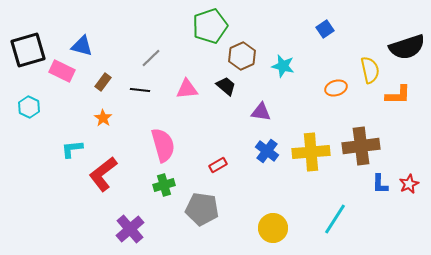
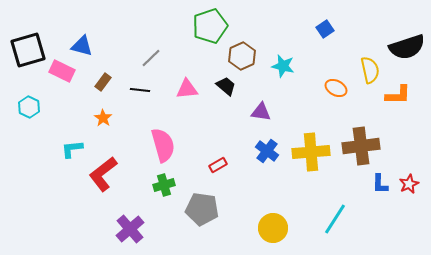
orange ellipse: rotated 45 degrees clockwise
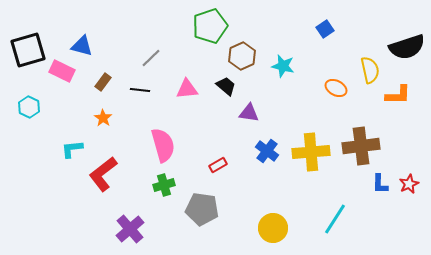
purple triangle: moved 12 px left, 1 px down
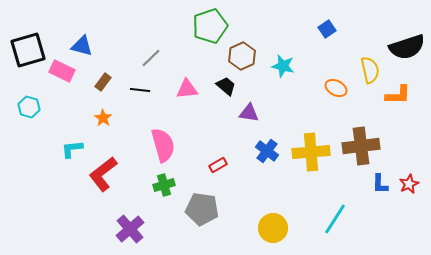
blue square: moved 2 px right
cyan hexagon: rotated 10 degrees counterclockwise
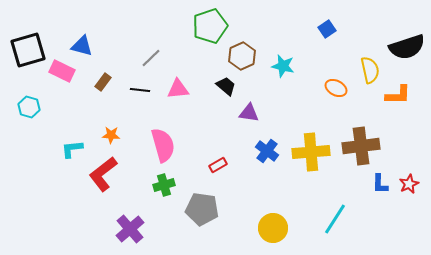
pink triangle: moved 9 px left
orange star: moved 8 px right, 17 px down; rotated 30 degrees counterclockwise
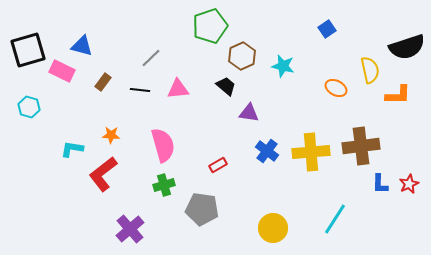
cyan L-shape: rotated 15 degrees clockwise
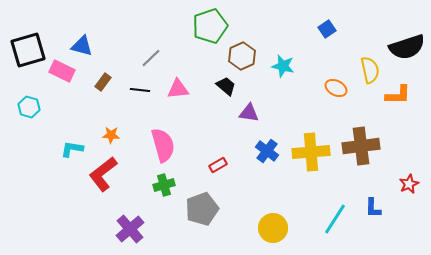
blue L-shape: moved 7 px left, 24 px down
gray pentagon: rotated 28 degrees counterclockwise
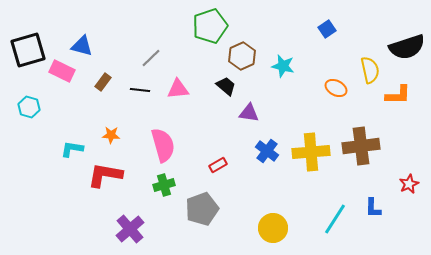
red L-shape: moved 2 px right, 1 px down; rotated 48 degrees clockwise
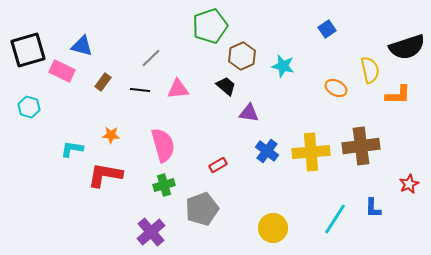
purple cross: moved 21 px right, 3 px down
